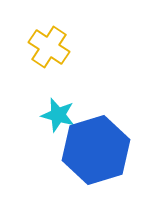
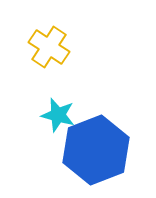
blue hexagon: rotated 4 degrees counterclockwise
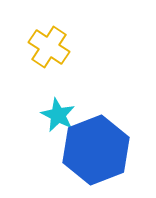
cyan star: rotated 12 degrees clockwise
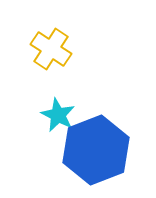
yellow cross: moved 2 px right, 2 px down
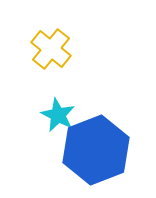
yellow cross: rotated 6 degrees clockwise
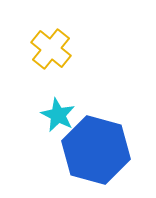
blue hexagon: rotated 24 degrees counterclockwise
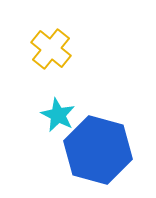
blue hexagon: moved 2 px right
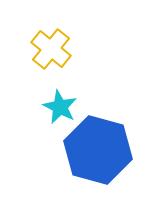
cyan star: moved 2 px right, 8 px up
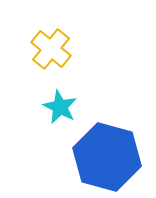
blue hexagon: moved 9 px right, 7 px down
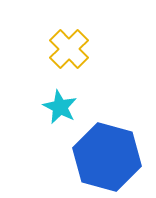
yellow cross: moved 18 px right; rotated 6 degrees clockwise
